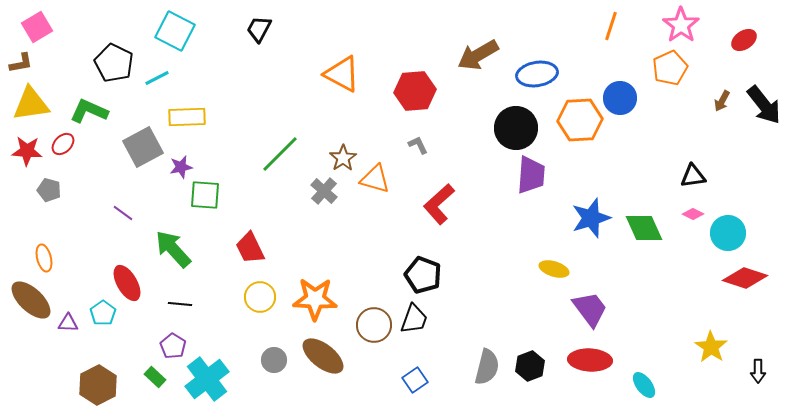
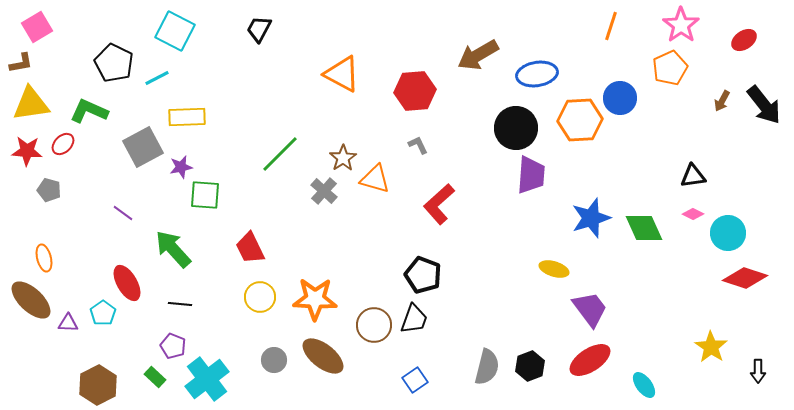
purple pentagon at (173, 346): rotated 10 degrees counterclockwise
red ellipse at (590, 360): rotated 36 degrees counterclockwise
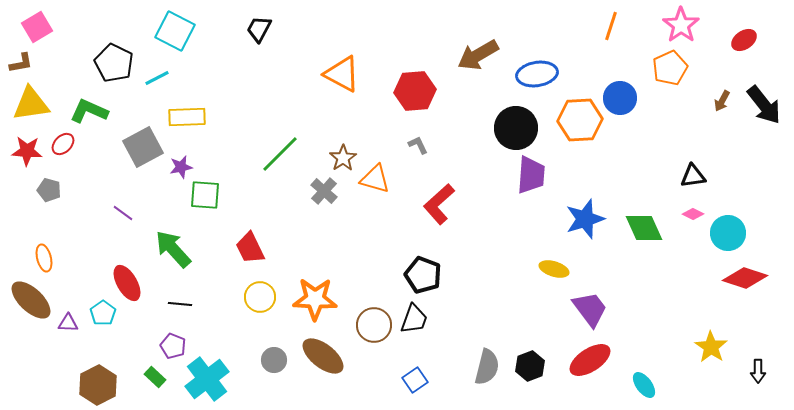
blue star at (591, 218): moved 6 px left, 1 px down
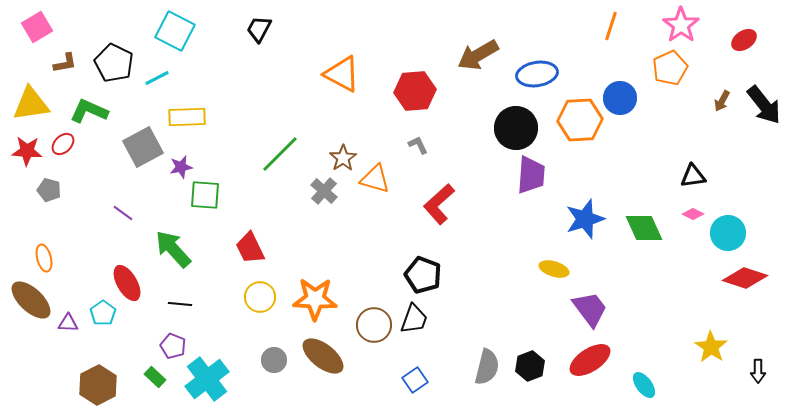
brown L-shape at (21, 63): moved 44 px right
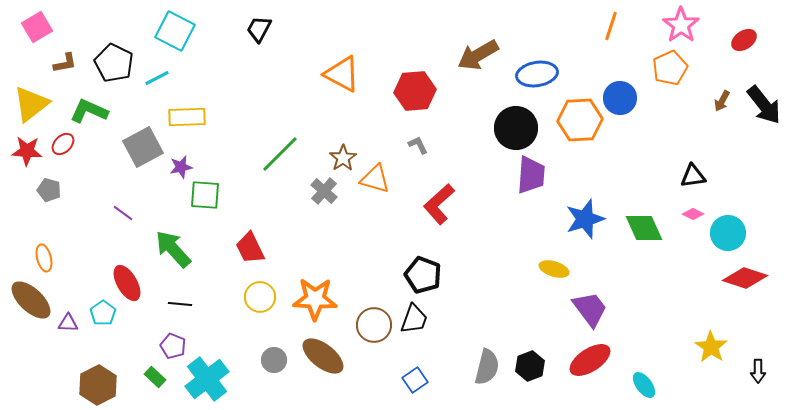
yellow triangle at (31, 104): rotated 30 degrees counterclockwise
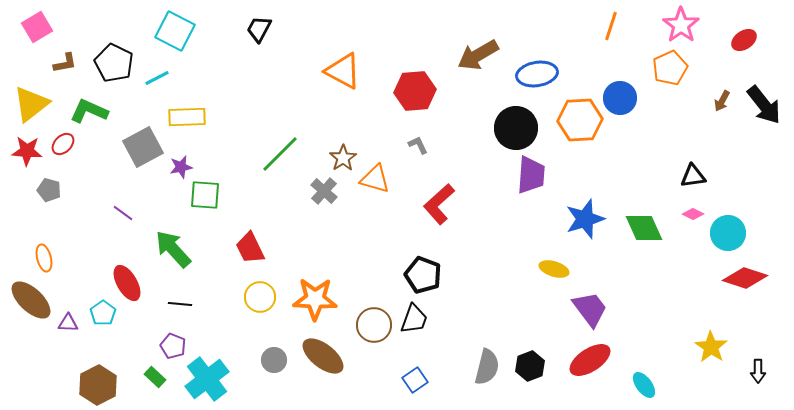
orange triangle at (342, 74): moved 1 px right, 3 px up
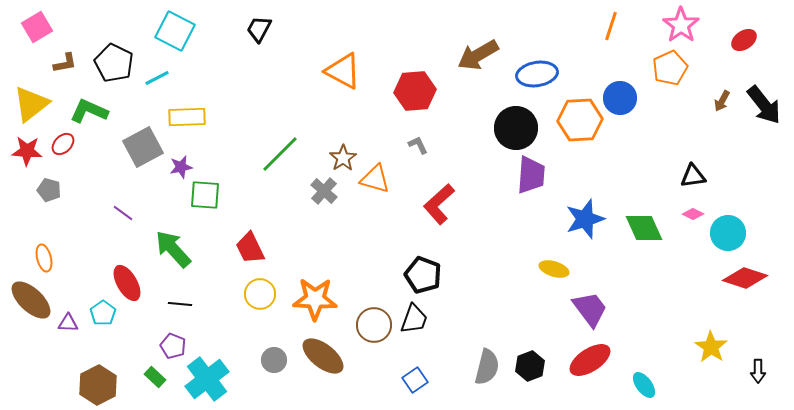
yellow circle at (260, 297): moved 3 px up
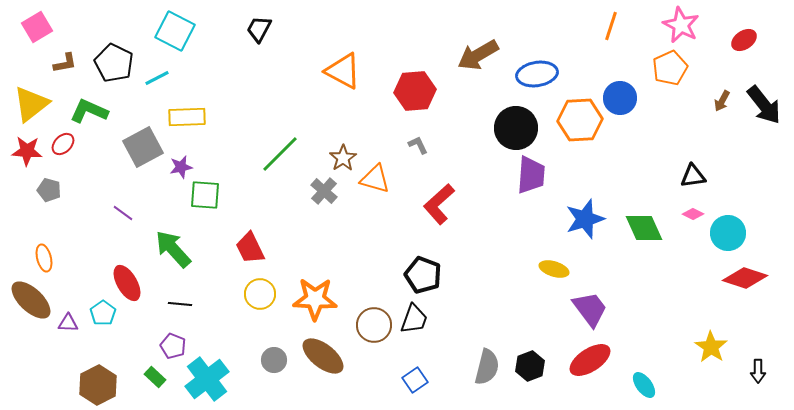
pink star at (681, 25): rotated 9 degrees counterclockwise
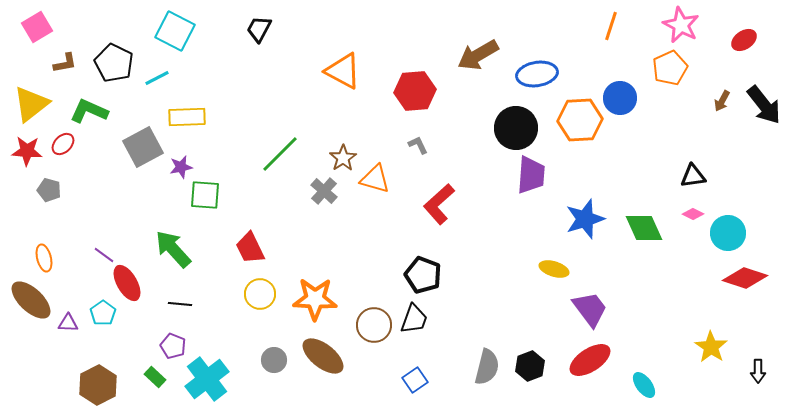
purple line at (123, 213): moved 19 px left, 42 px down
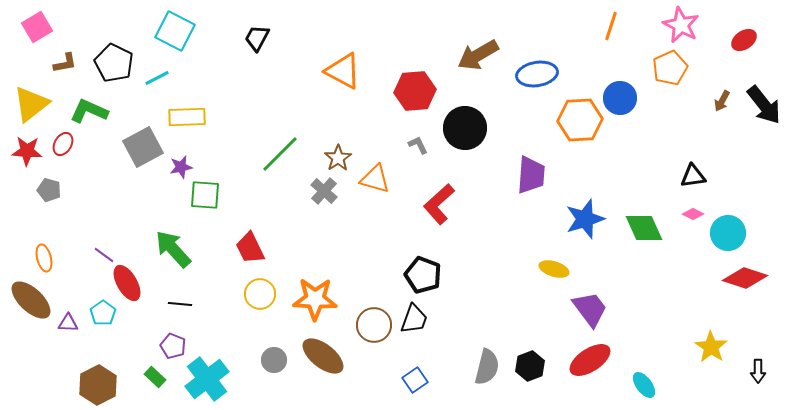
black trapezoid at (259, 29): moved 2 px left, 9 px down
black circle at (516, 128): moved 51 px left
red ellipse at (63, 144): rotated 15 degrees counterclockwise
brown star at (343, 158): moved 5 px left
